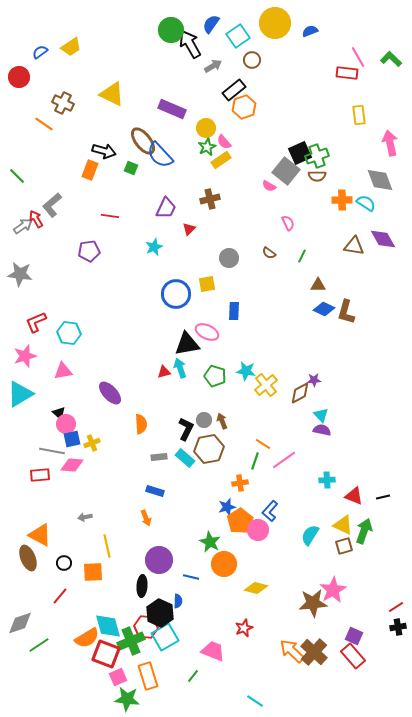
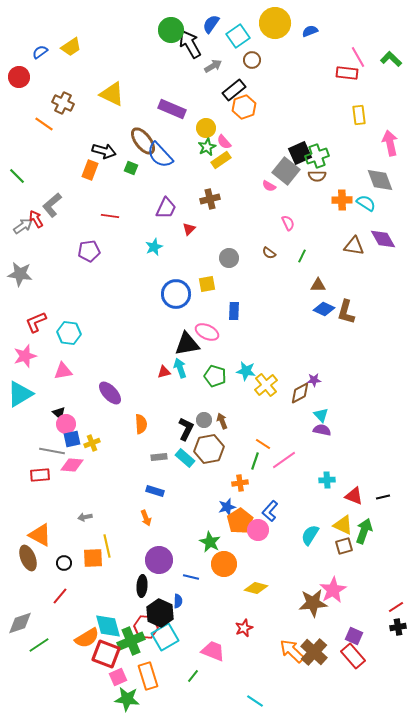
orange square at (93, 572): moved 14 px up
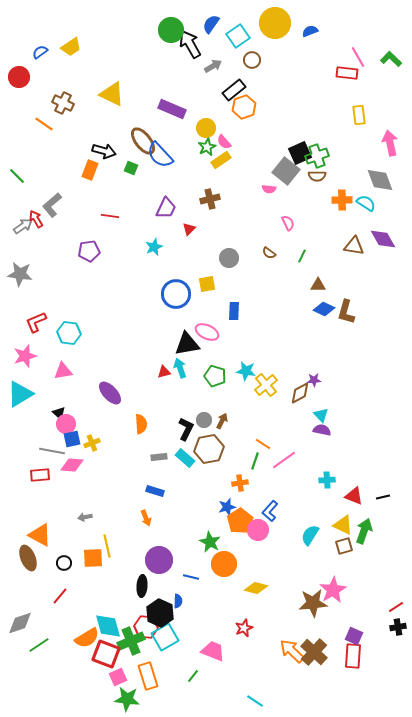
pink semicircle at (269, 186): moved 3 px down; rotated 24 degrees counterclockwise
brown arrow at (222, 421): rotated 49 degrees clockwise
red rectangle at (353, 656): rotated 45 degrees clockwise
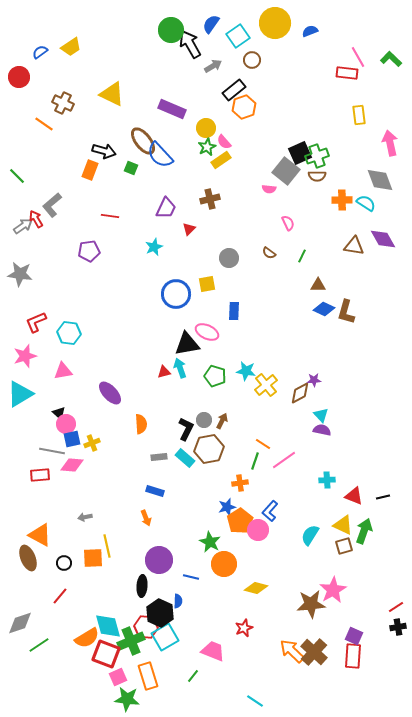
brown star at (313, 603): moved 2 px left, 1 px down
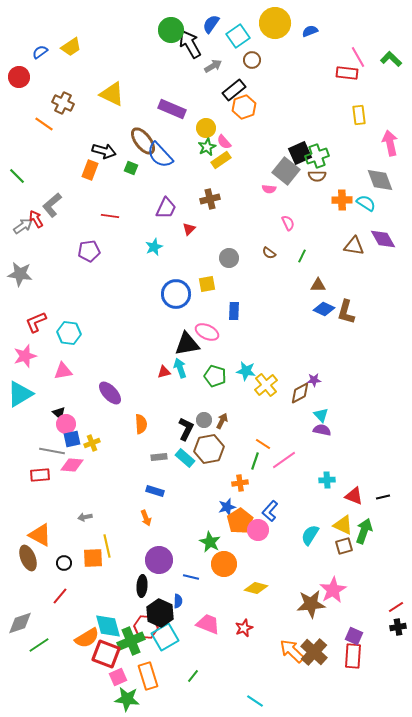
pink trapezoid at (213, 651): moved 5 px left, 27 px up
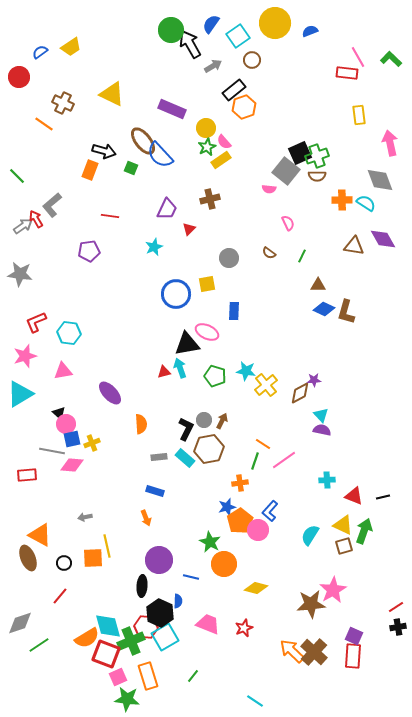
purple trapezoid at (166, 208): moved 1 px right, 1 px down
red rectangle at (40, 475): moved 13 px left
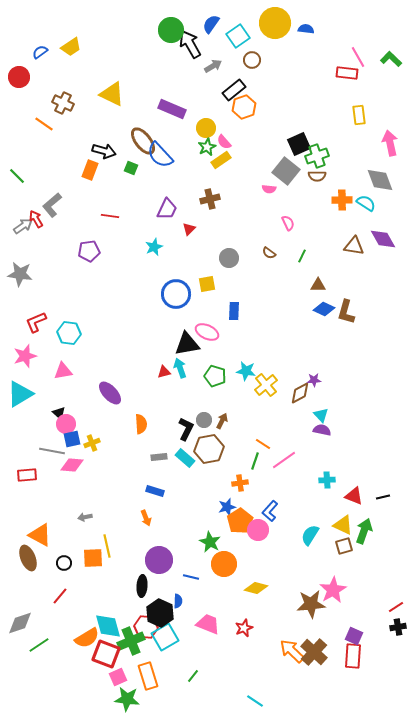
blue semicircle at (310, 31): moved 4 px left, 2 px up; rotated 28 degrees clockwise
black square at (300, 153): moved 1 px left, 9 px up
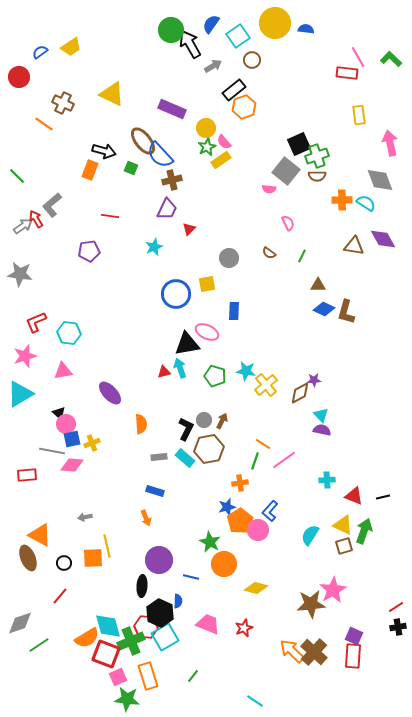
brown cross at (210, 199): moved 38 px left, 19 px up
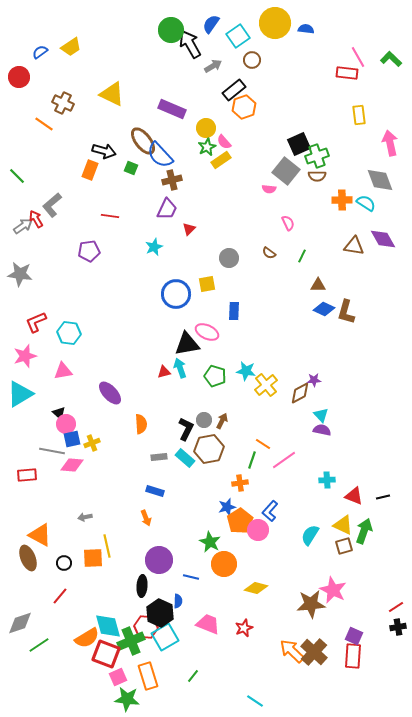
green line at (255, 461): moved 3 px left, 1 px up
pink star at (333, 590): rotated 16 degrees counterclockwise
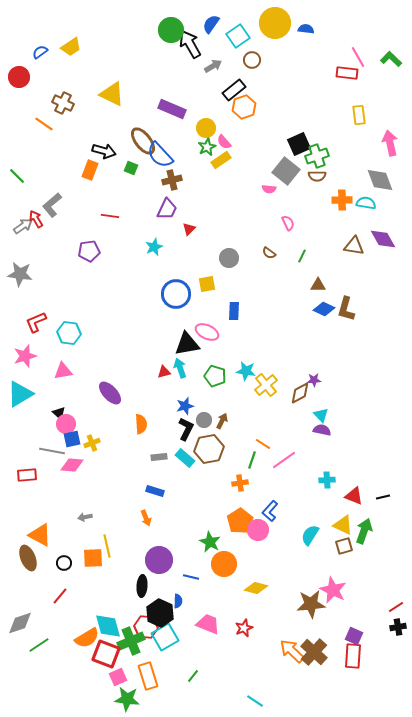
cyan semicircle at (366, 203): rotated 24 degrees counterclockwise
brown L-shape at (346, 312): moved 3 px up
blue star at (227, 507): moved 42 px left, 101 px up
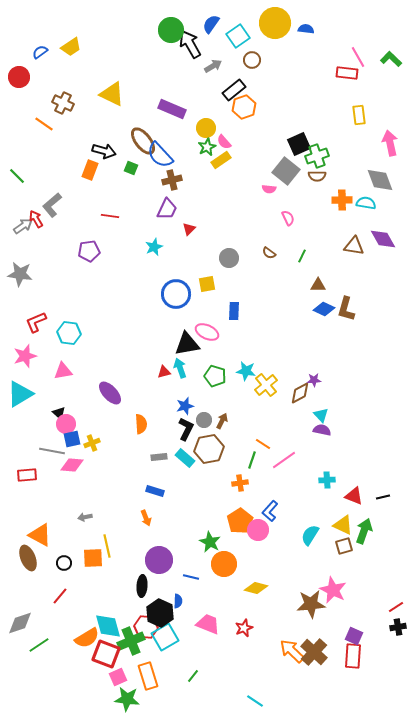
pink semicircle at (288, 223): moved 5 px up
